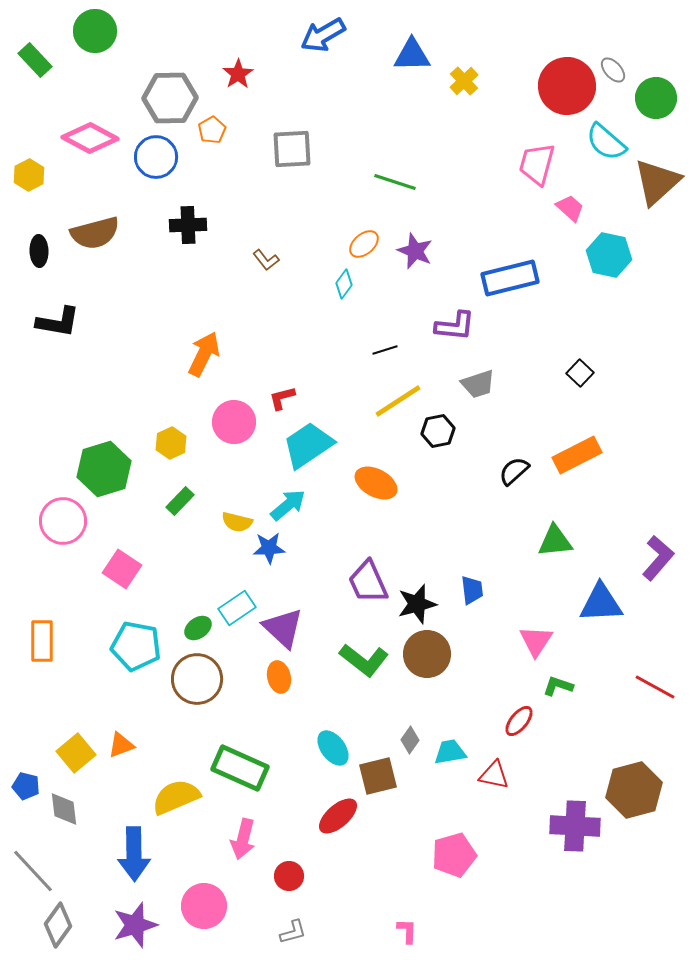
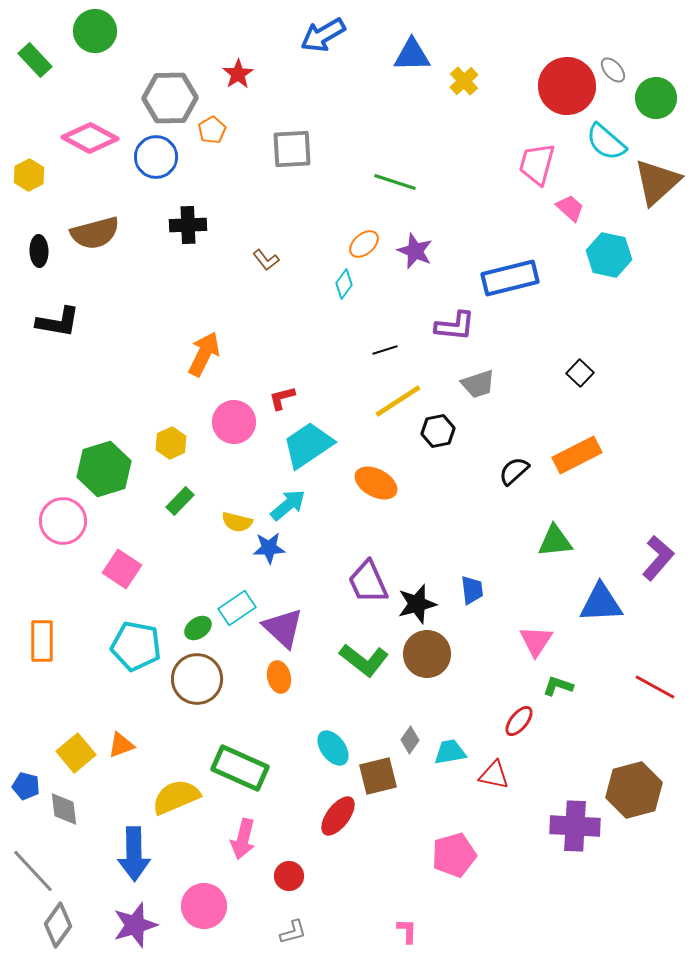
red ellipse at (338, 816): rotated 12 degrees counterclockwise
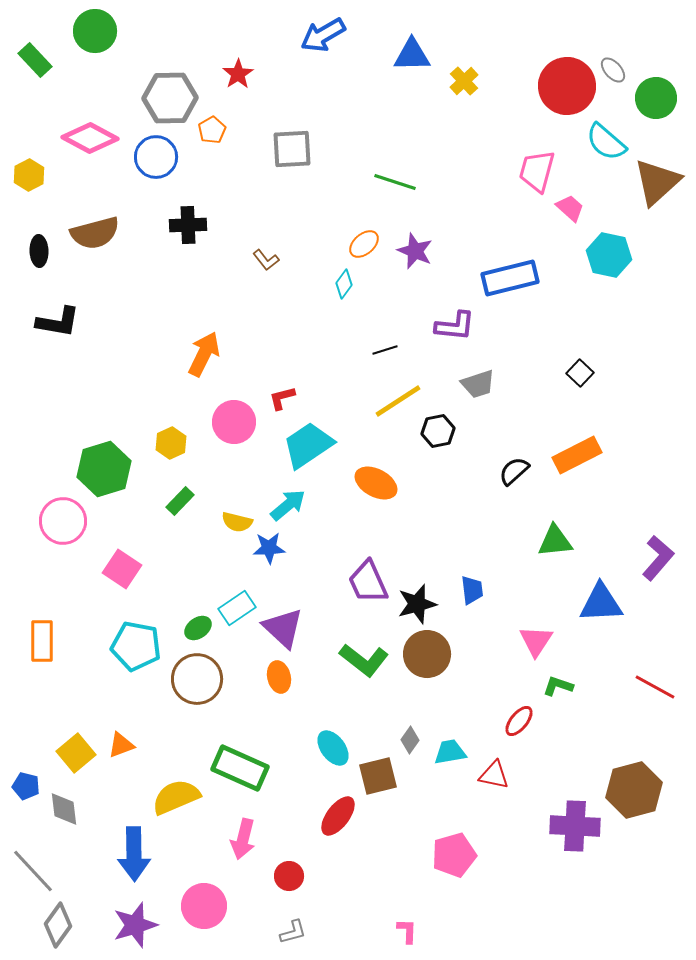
pink trapezoid at (537, 164): moved 7 px down
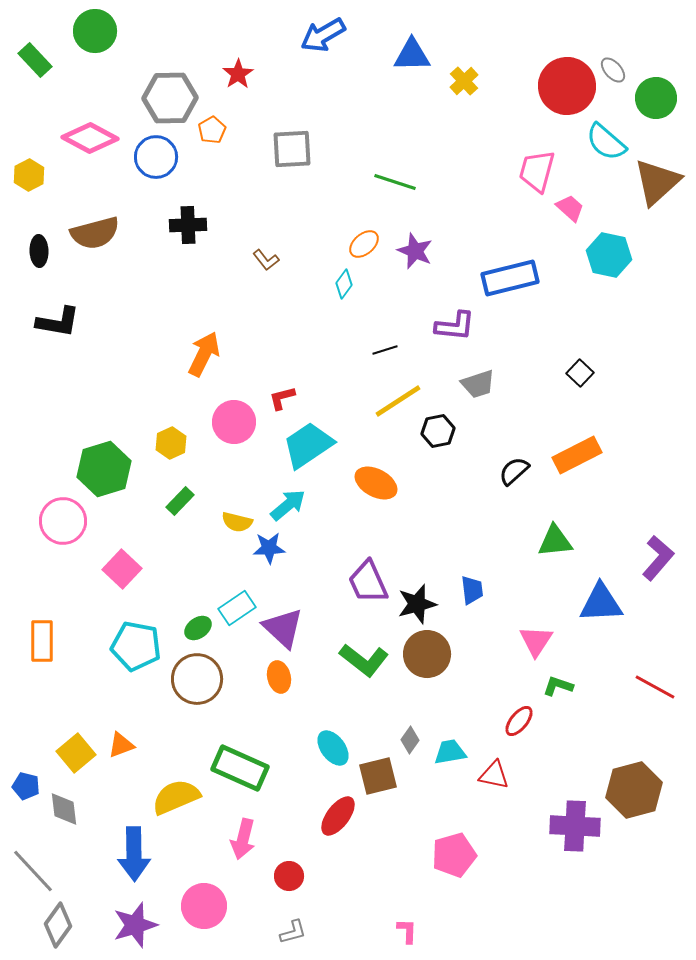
pink square at (122, 569): rotated 9 degrees clockwise
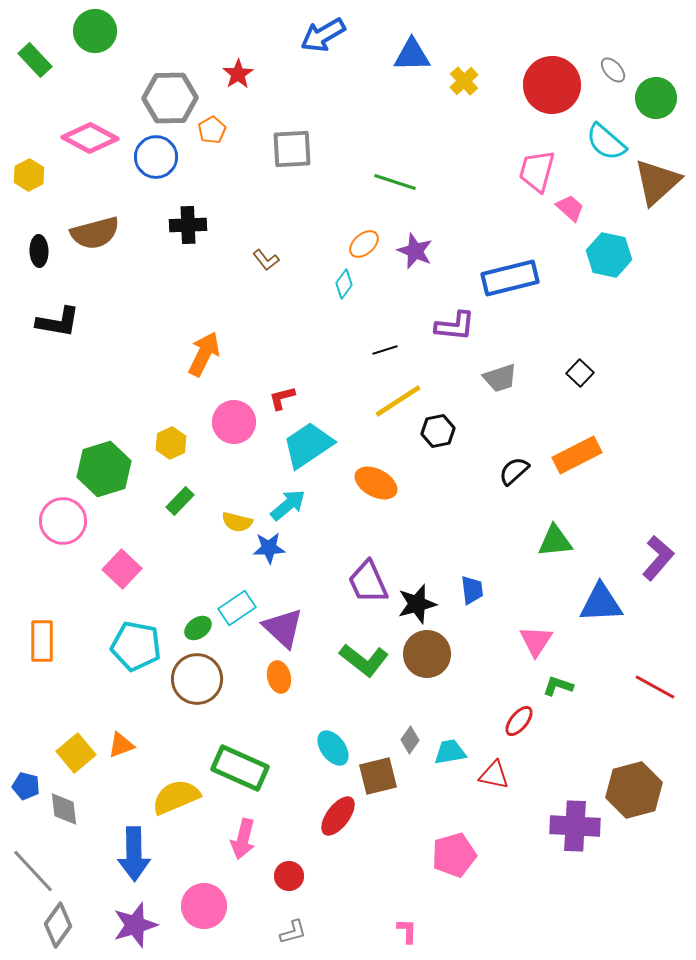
red circle at (567, 86): moved 15 px left, 1 px up
gray trapezoid at (478, 384): moved 22 px right, 6 px up
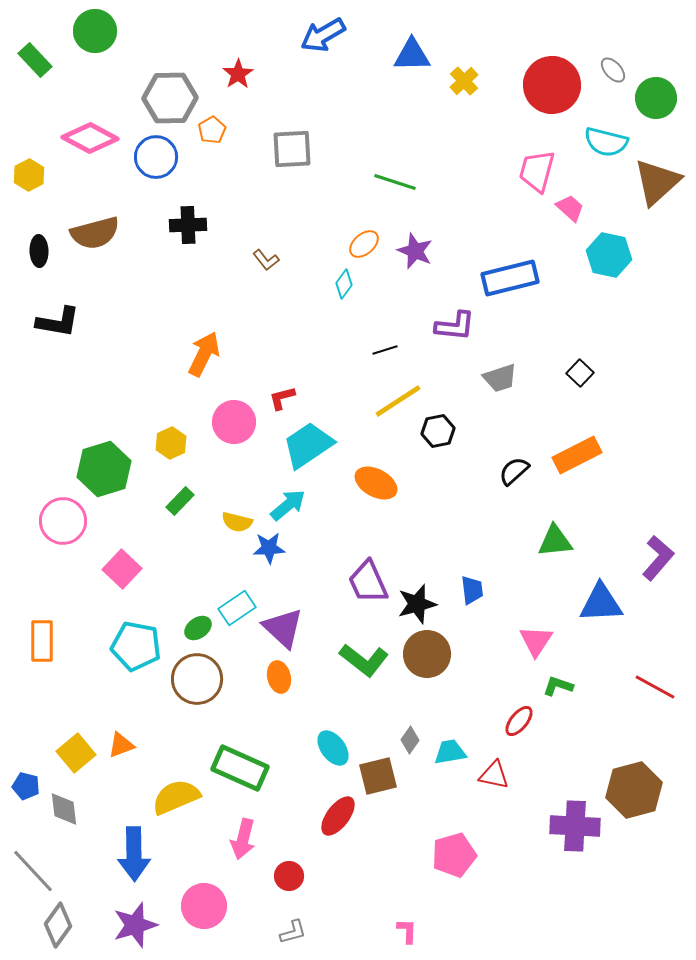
cyan semicircle at (606, 142): rotated 27 degrees counterclockwise
